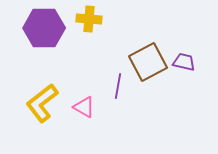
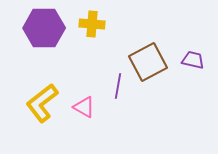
yellow cross: moved 3 px right, 5 px down
purple trapezoid: moved 9 px right, 2 px up
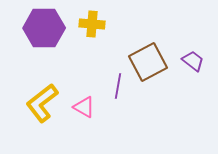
purple trapezoid: moved 1 px down; rotated 25 degrees clockwise
